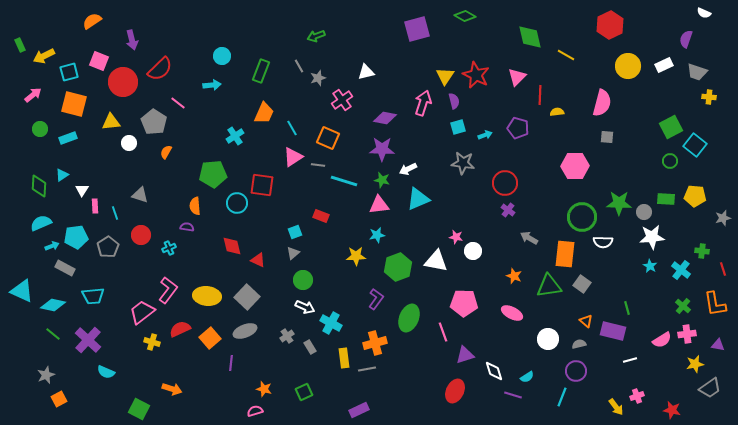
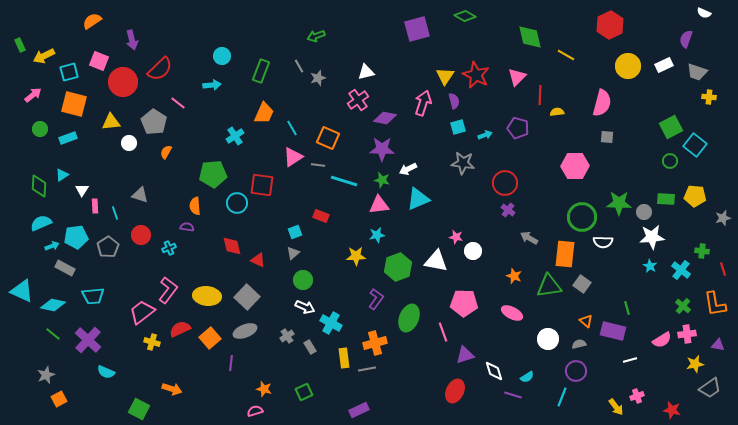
pink cross at (342, 100): moved 16 px right
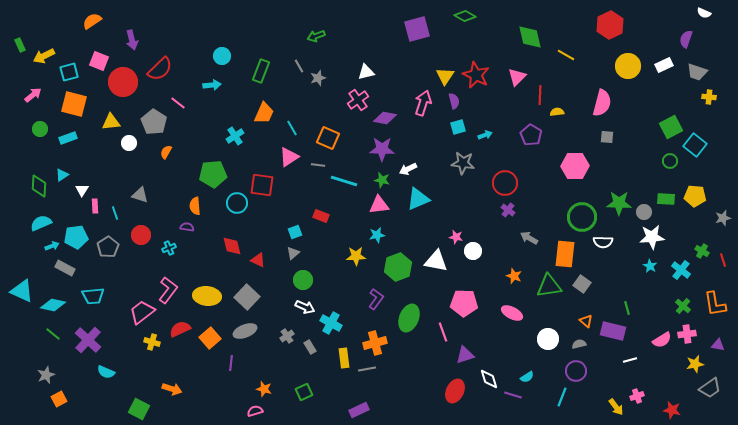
purple pentagon at (518, 128): moved 13 px right, 7 px down; rotated 15 degrees clockwise
pink triangle at (293, 157): moved 4 px left
green cross at (702, 251): rotated 24 degrees clockwise
red line at (723, 269): moved 9 px up
white diamond at (494, 371): moved 5 px left, 8 px down
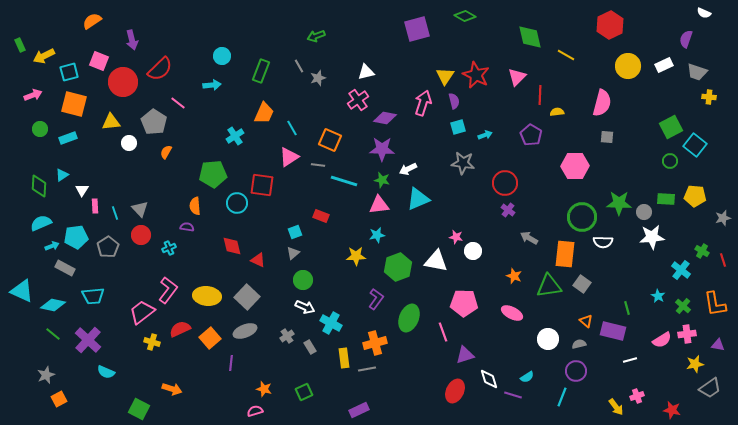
pink arrow at (33, 95): rotated 18 degrees clockwise
orange square at (328, 138): moved 2 px right, 2 px down
gray triangle at (140, 195): moved 14 px down; rotated 30 degrees clockwise
cyan star at (650, 266): moved 8 px right, 30 px down
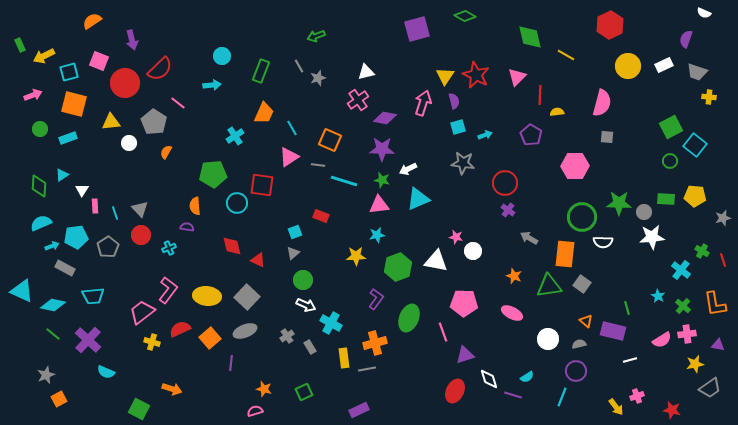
red circle at (123, 82): moved 2 px right, 1 px down
white arrow at (305, 307): moved 1 px right, 2 px up
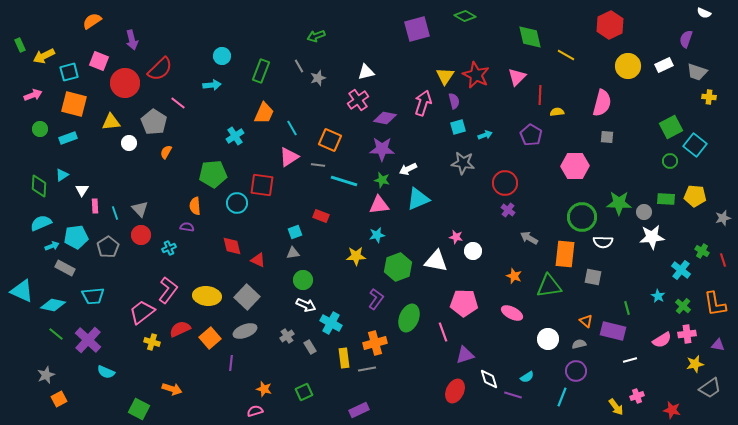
gray triangle at (293, 253): rotated 32 degrees clockwise
gray square at (582, 284): moved 11 px right, 7 px up; rotated 24 degrees counterclockwise
green line at (53, 334): moved 3 px right
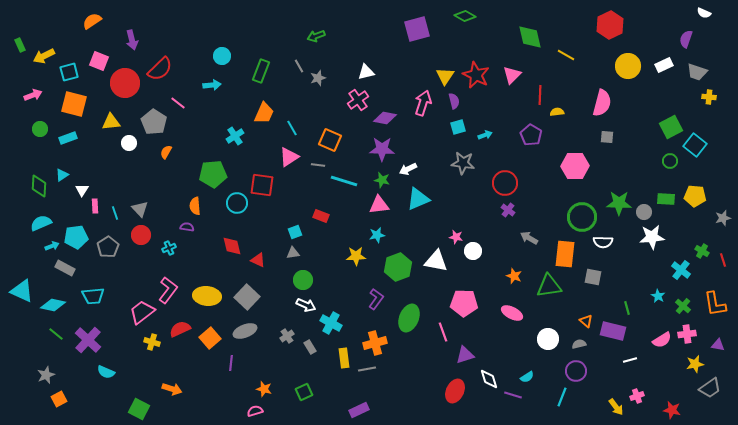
pink triangle at (517, 77): moved 5 px left, 2 px up
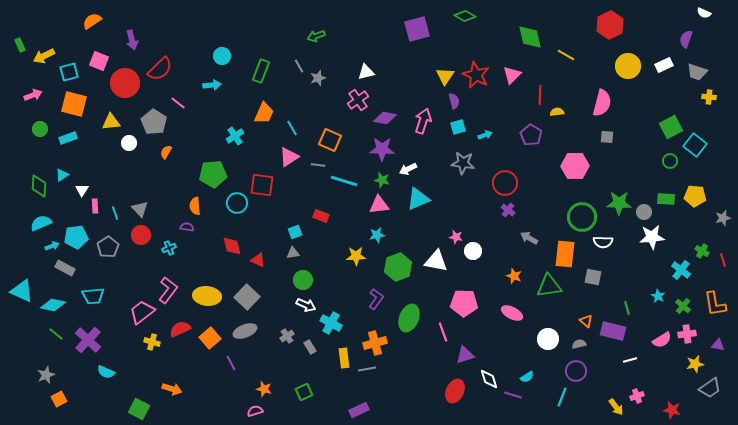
pink arrow at (423, 103): moved 18 px down
purple line at (231, 363): rotated 35 degrees counterclockwise
